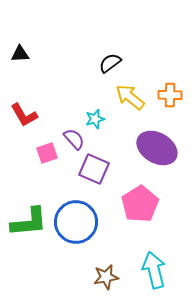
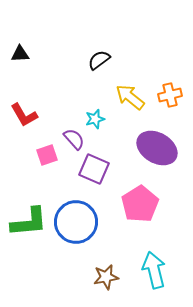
black semicircle: moved 11 px left, 3 px up
orange cross: rotated 15 degrees counterclockwise
pink square: moved 2 px down
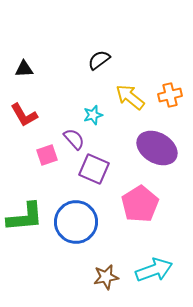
black triangle: moved 4 px right, 15 px down
cyan star: moved 2 px left, 4 px up
green L-shape: moved 4 px left, 5 px up
cyan arrow: rotated 84 degrees clockwise
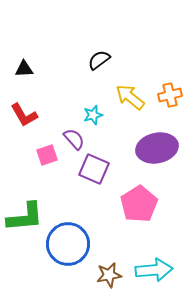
purple ellipse: rotated 42 degrees counterclockwise
pink pentagon: moved 1 px left
blue circle: moved 8 px left, 22 px down
cyan arrow: rotated 15 degrees clockwise
brown star: moved 3 px right, 2 px up
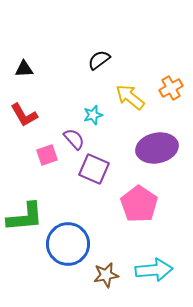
orange cross: moved 1 px right, 7 px up; rotated 15 degrees counterclockwise
pink pentagon: rotated 6 degrees counterclockwise
brown star: moved 3 px left
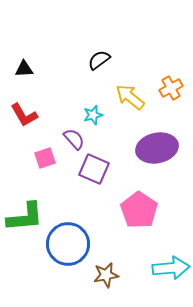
pink square: moved 2 px left, 3 px down
pink pentagon: moved 6 px down
cyan arrow: moved 17 px right, 2 px up
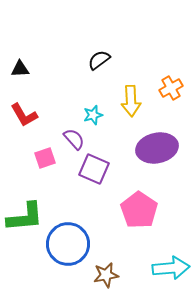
black triangle: moved 4 px left
yellow arrow: moved 1 px right, 4 px down; rotated 132 degrees counterclockwise
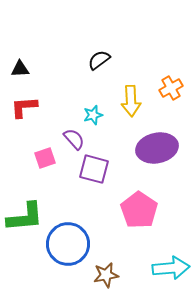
red L-shape: moved 8 px up; rotated 116 degrees clockwise
purple square: rotated 8 degrees counterclockwise
